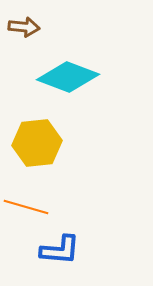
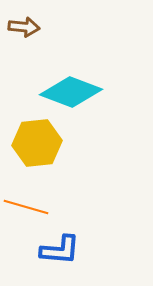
cyan diamond: moved 3 px right, 15 px down
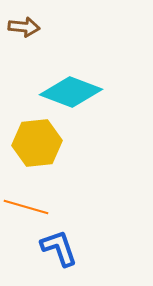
blue L-shape: moved 1 px left, 2 px up; rotated 114 degrees counterclockwise
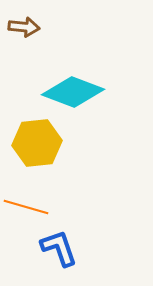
cyan diamond: moved 2 px right
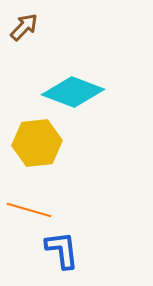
brown arrow: rotated 52 degrees counterclockwise
orange line: moved 3 px right, 3 px down
blue L-shape: moved 3 px right, 2 px down; rotated 12 degrees clockwise
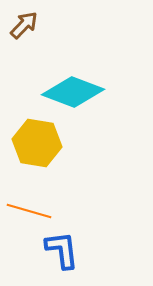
brown arrow: moved 2 px up
yellow hexagon: rotated 15 degrees clockwise
orange line: moved 1 px down
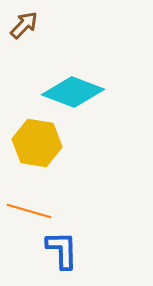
blue L-shape: rotated 6 degrees clockwise
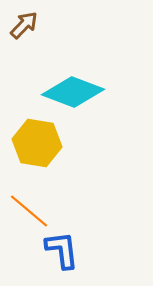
orange line: rotated 24 degrees clockwise
blue L-shape: rotated 6 degrees counterclockwise
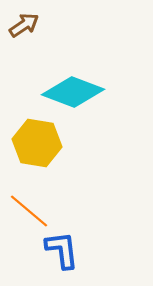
brown arrow: rotated 12 degrees clockwise
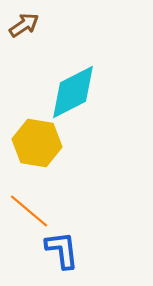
cyan diamond: rotated 48 degrees counterclockwise
